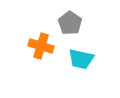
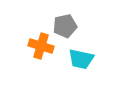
gray pentagon: moved 5 px left, 3 px down; rotated 25 degrees clockwise
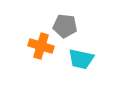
gray pentagon: rotated 20 degrees clockwise
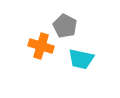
gray pentagon: rotated 20 degrees clockwise
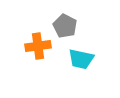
orange cross: moved 3 px left; rotated 25 degrees counterclockwise
